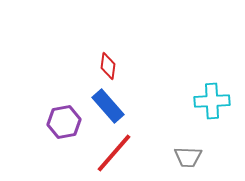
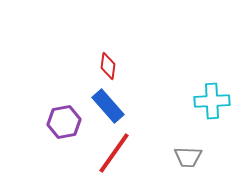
red line: rotated 6 degrees counterclockwise
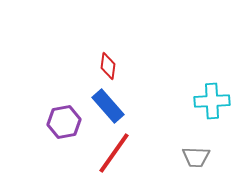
gray trapezoid: moved 8 px right
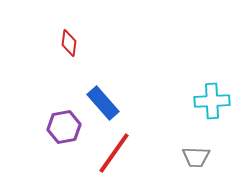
red diamond: moved 39 px left, 23 px up
blue rectangle: moved 5 px left, 3 px up
purple hexagon: moved 5 px down
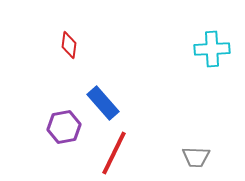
red diamond: moved 2 px down
cyan cross: moved 52 px up
red line: rotated 9 degrees counterclockwise
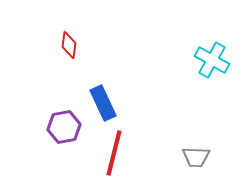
cyan cross: moved 11 px down; rotated 32 degrees clockwise
blue rectangle: rotated 16 degrees clockwise
red line: rotated 12 degrees counterclockwise
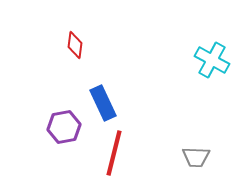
red diamond: moved 6 px right
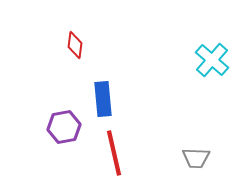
cyan cross: rotated 12 degrees clockwise
blue rectangle: moved 4 px up; rotated 20 degrees clockwise
red line: rotated 27 degrees counterclockwise
gray trapezoid: moved 1 px down
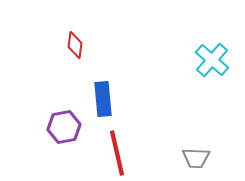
red line: moved 3 px right
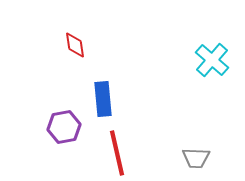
red diamond: rotated 16 degrees counterclockwise
